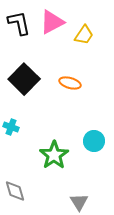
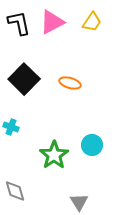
yellow trapezoid: moved 8 px right, 13 px up
cyan circle: moved 2 px left, 4 px down
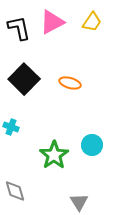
black L-shape: moved 5 px down
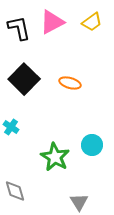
yellow trapezoid: rotated 20 degrees clockwise
cyan cross: rotated 14 degrees clockwise
green star: moved 1 px right, 2 px down; rotated 8 degrees counterclockwise
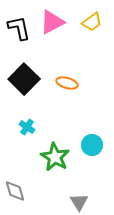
orange ellipse: moved 3 px left
cyan cross: moved 16 px right
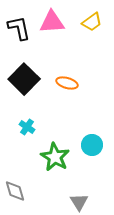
pink triangle: rotated 24 degrees clockwise
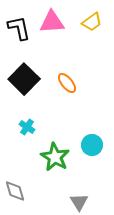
orange ellipse: rotated 35 degrees clockwise
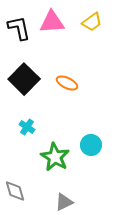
orange ellipse: rotated 25 degrees counterclockwise
cyan circle: moved 1 px left
gray triangle: moved 15 px left; rotated 36 degrees clockwise
